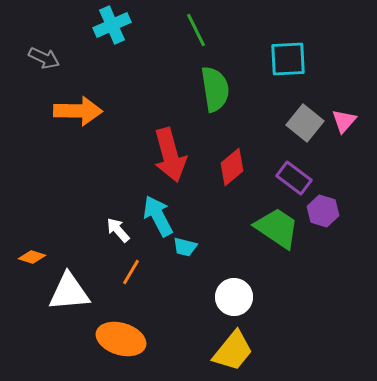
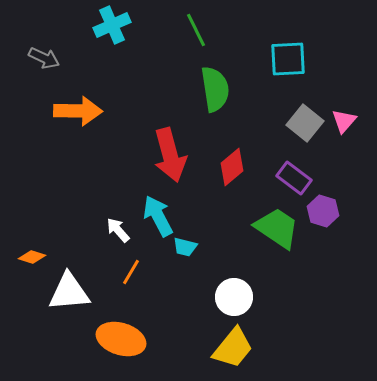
yellow trapezoid: moved 3 px up
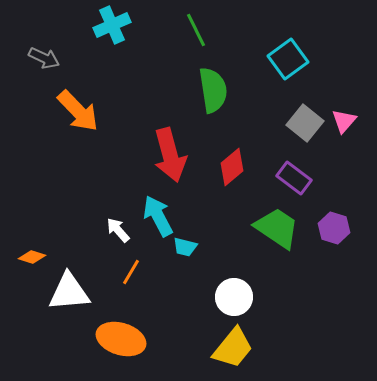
cyan square: rotated 33 degrees counterclockwise
green semicircle: moved 2 px left, 1 px down
orange arrow: rotated 45 degrees clockwise
purple hexagon: moved 11 px right, 17 px down
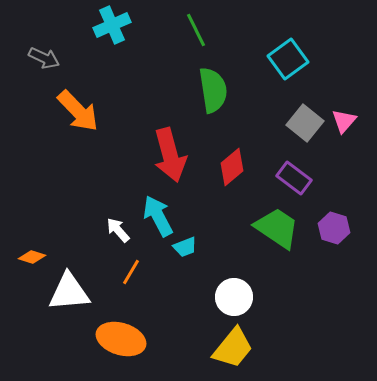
cyan trapezoid: rotated 35 degrees counterclockwise
